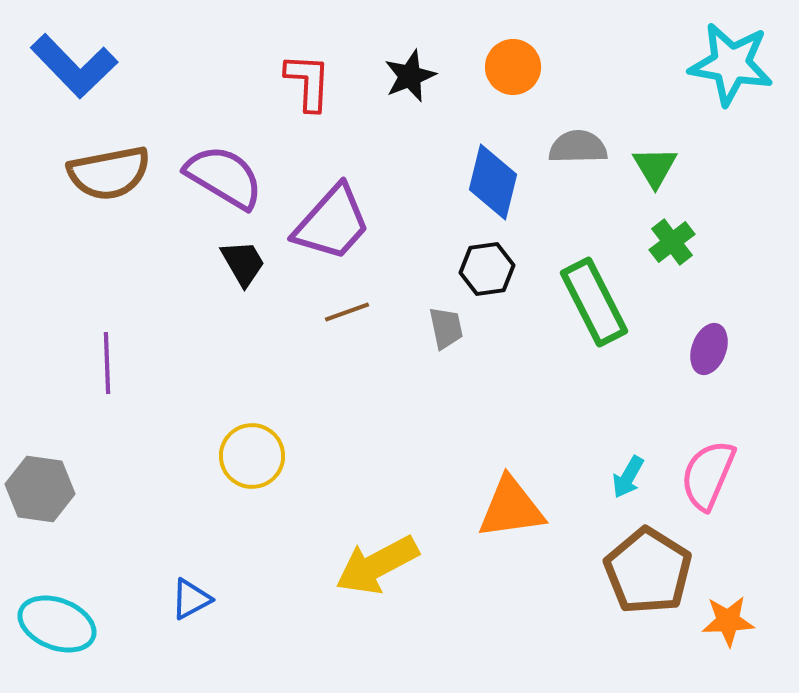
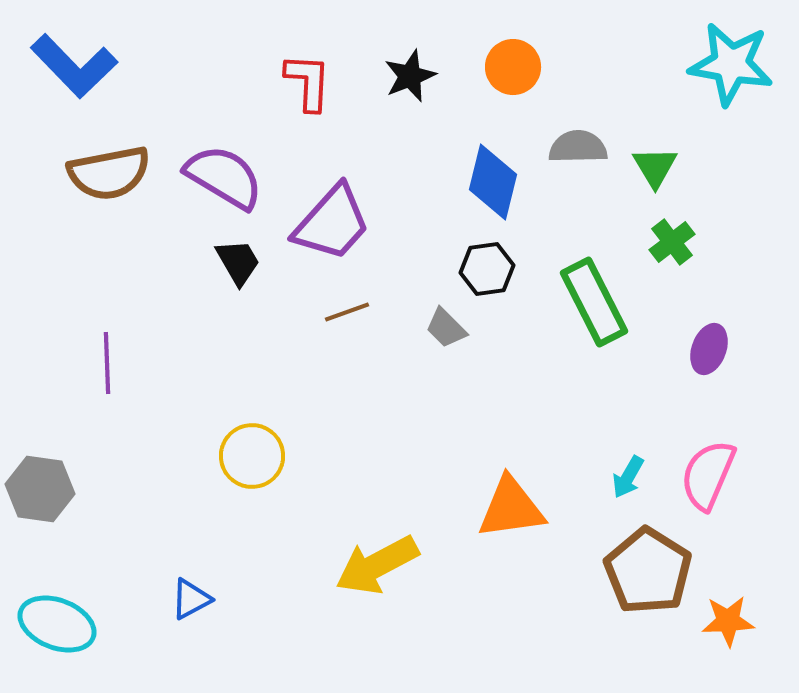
black trapezoid: moved 5 px left, 1 px up
gray trapezoid: rotated 147 degrees clockwise
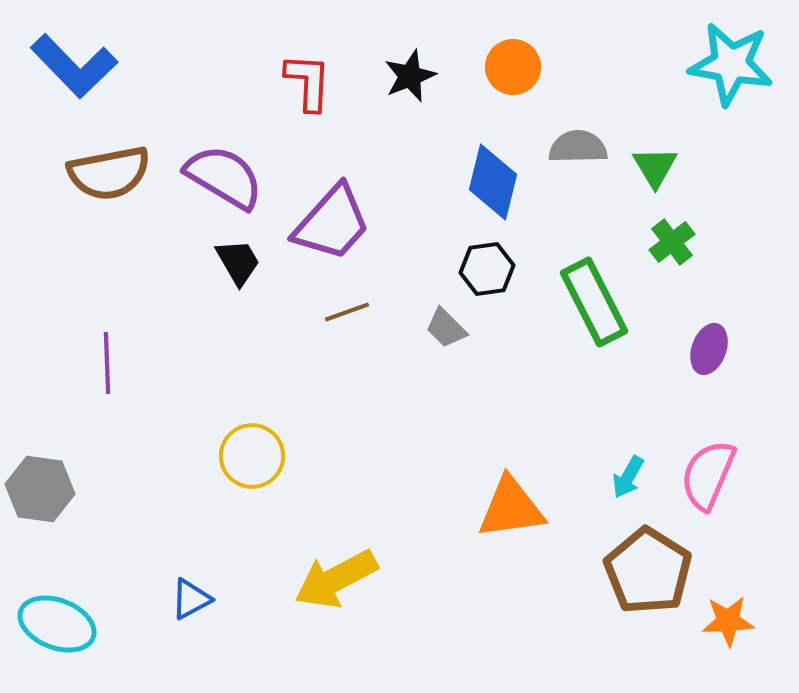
yellow arrow: moved 41 px left, 14 px down
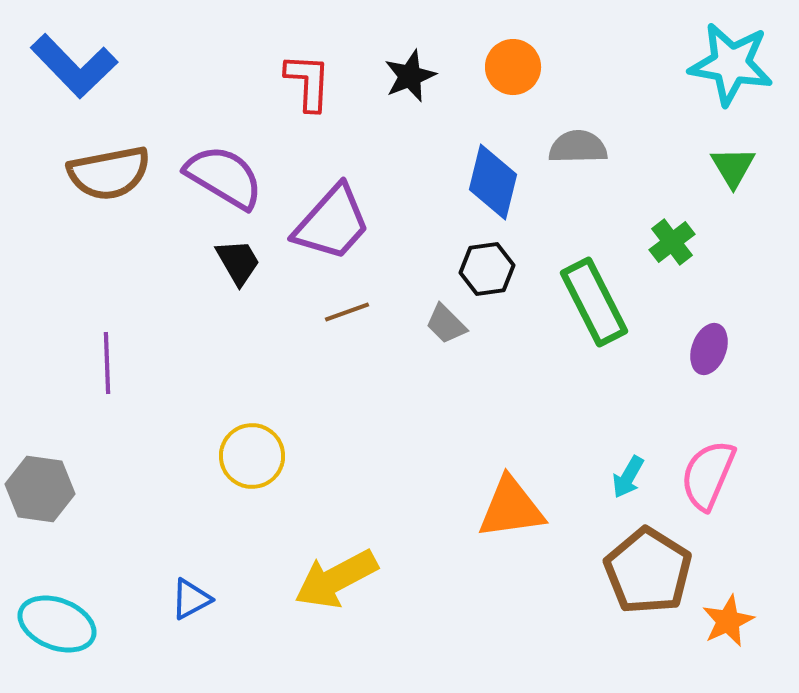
green triangle: moved 78 px right
gray trapezoid: moved 4 px up
orange star: rotated 22 degrees counterclockwise
